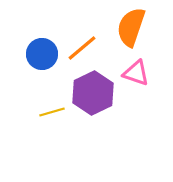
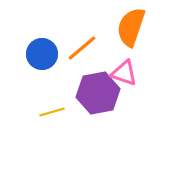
pink triangle: moved 12 px left
purple hexagon: moved 5 px right; rotated 15 degrees clockwise
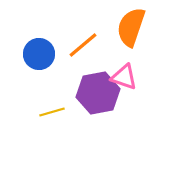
orange line: moved 1 px right, 3 px up
blue circle: moved 3 px left
pink triangle: moved 4 px down
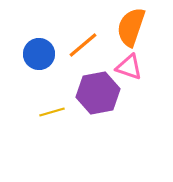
pink triangle: moved 5 px right, 10 px up
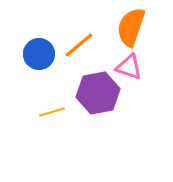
orange line: moved 4 px left
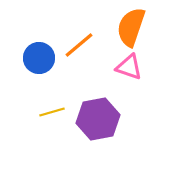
blue circle: moved 4 px down
purple hexagon: moved 26 px down
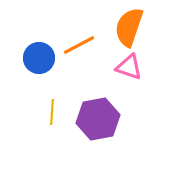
orange semicircle: moved 2 px left
orange line: rotated 12 degrees clockwise
yellow line: rotated 70 degrees counterclockwise
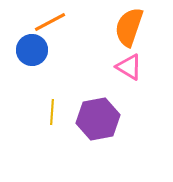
orange line: moved 29 px left, 23 px up
blue circle: moved 7 px left, 8 px up
pink triangle: rotated 12 degrees clockwise
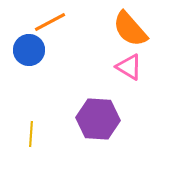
orange semicircle: moved 1 px right, 2 px down; rotated 60 degrees counterclockwise
blue circle: moved 3 px left
yellow line: moved 21 px left, 22 px down
purple hexagon: rotated 15 degrees clockwise
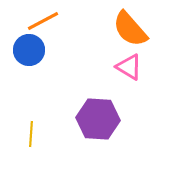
orange line: moved 7 px left, 1 px up
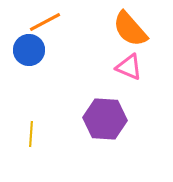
orange line: moved 2 px right, 1 px down
pink triangle: rotated 8 degrees counterclockwise
purple hexagon: moved 7 px right
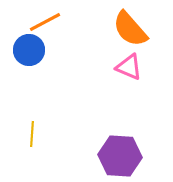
purple hexagon: moved 15 px right, 37 px down
yellow line: moved 1 px right
